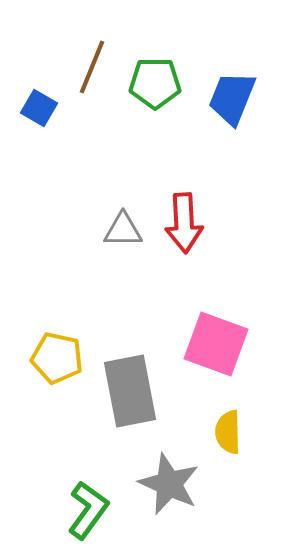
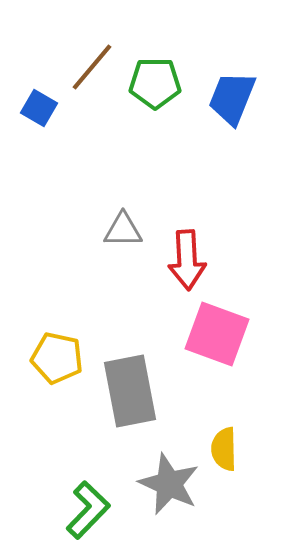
brown line: rotated 18 degrees clockwise
red arrow: moved 3 px right, 37 px down
pink square: moved 1 px right, 10 px up
yellow semicircle: moved 4 px left, 17 px down
green L-shape: rotated 8 degrees clockwise
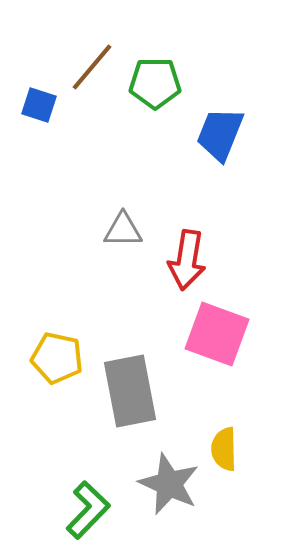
blue trapezoid: moved 12 px left, 36 px down
blue square: moved 3 px up; rotated 12 degrees counterclockwise
red arrow: rotated 12 degrees clockwise
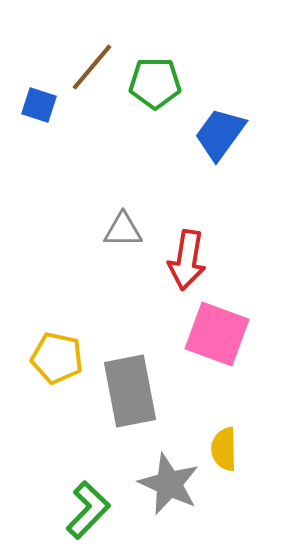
blue trapezoid: rotated 14 degrees clockwise
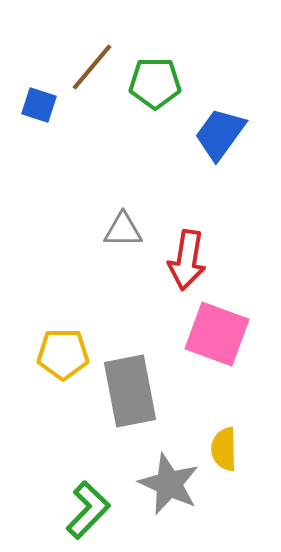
yellow pentagon: moved 6 px right, 4 px up; rotated 12 degrees counterclockwise
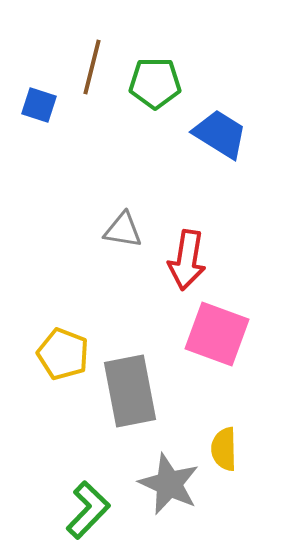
brown line: rotated 26 degrees counterclockwise
blue trapezoid: rotated 86 degrees clockwise
gray triangle: rotated 9 degrees clockwise
yellow pentagon: rotated 21 degrees clockwise
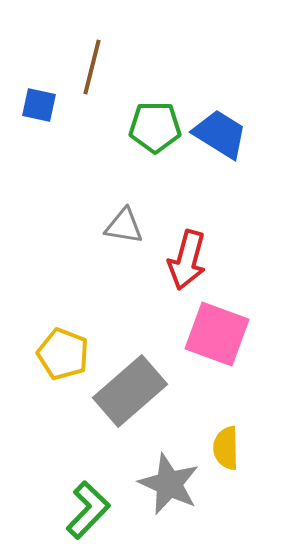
green pentagon: moved 44 px down
blue square: rotated 6 degrees counterclockwise
gray triangle: moved 1 px right, 4 px up
red arrow: rotated 6 degrees clockwise
gray rectangle: rotated 60 degrees clockwise
yellow semicircle: moved 2 px right, 1 px up
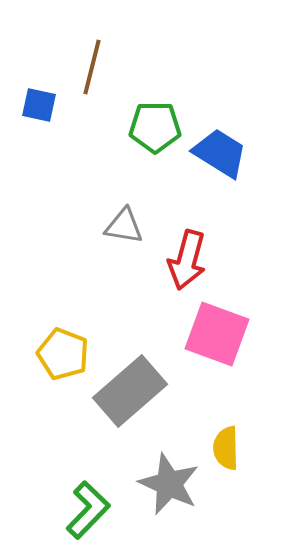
blue trapezoid: moved 19 px down
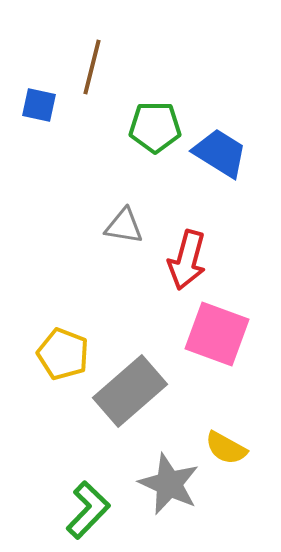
yellow semicircle: rotated 60 degrees counterclockwise
